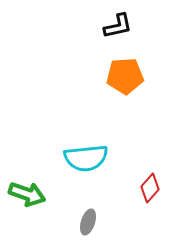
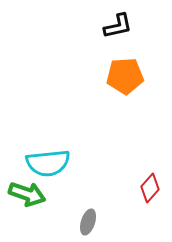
cyan semicircle: moved 38 px left, 5 px down
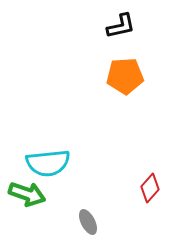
black L-shape: moved 3 px right
gray ellipse: rotated 45 degrees counterclockwise
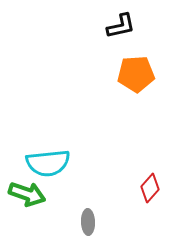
orange pentagon: moved 11 px right, 2 px up
gray ellipse: rotated 25 degrees clockwise
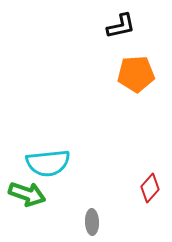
gray ellipse: moved 4 px right
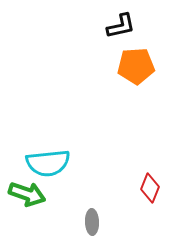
orange pentagon: moved 8 px up
red diamond: rotated 20 degrees counterclockwise
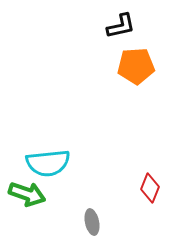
gray ellipse: rotated 10 degrees counterclockwise
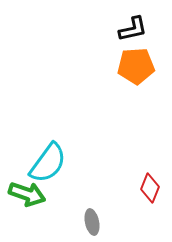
black L-shape: moved 12 px right, 3 px down
cyan semicircle: rotated 48 degrees counterclockwise
